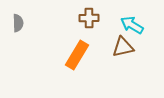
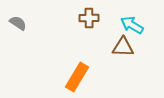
gray semicircle: rotated 54 degrees counterclockwise
brown triangle: rotated 15 degrees clockwise
orange rectangle: moved 22 px down
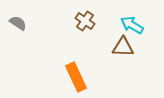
brown cross: moved 4 px left, 3 px down; rotated 36 degrees clockwise
orange rectangle: moved 1 px left; rotated 56 degrees counterclockwise
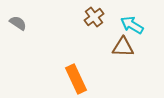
brown cross: moved 9 px right, 4 px up; rotated 18 degrees clockwise
orange rectangle: moved 2 px down
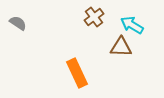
brown triangle: moved 2 px left
orange rectangle: moved 1 px right, 6 px up
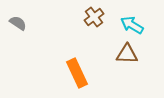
brown triangle: moved 6 px right, 7 px down
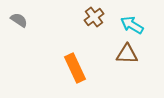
gray semicircle: moved 1 px right, 3 px up
orange rectangle: moved 2 px left, 5 px up
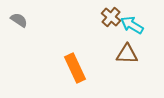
brown cross: moved 17 px right; rotated 12 degrees counterclockwise
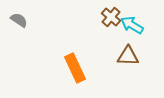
brown triangle: moved 1 px right, 2 px down
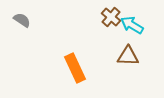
gray semicircle: moved 3 px right
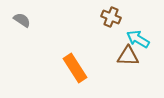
brown cross: rotated 18 degrees counterclockwise
cyan arrow: moved 6 px right, 14 px down
orange rectangle: rotated 8 degrees counterclockwise
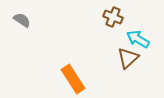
brown cross: moved 2 px right
brown triangle: moved 2 px down; rotated 45 degrees counterclockwise
orange rectangle: moved 2 px left, 11 px down
